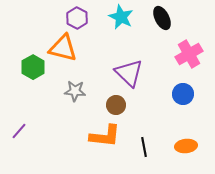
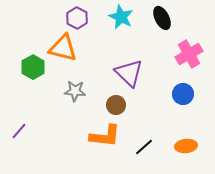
black line: rotated 60 degrees clockwise
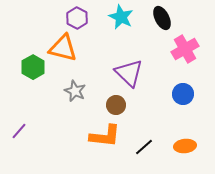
pink cross: moved 4 px left, 5 px up
gray star: rotated 20 degrees clockwise
orange ellipse: moved 1 px left
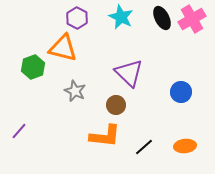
pink cross: moved 7 px right, 30 px up
green hexagon: rotated 10 degrees clockwise
blue circle: moved 2 px left, 2 px up
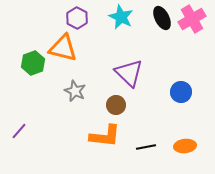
green hexagon: moved 4 px up
black line: moved 2 px right; rotated 30 degrees clockwise
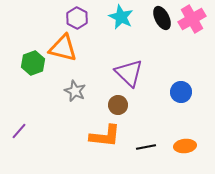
brown circle: moved 2 px right
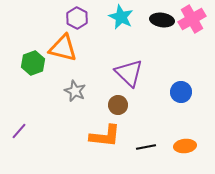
black ellipse: moved 2 px down; rotated 55 degrees counterclockwise
